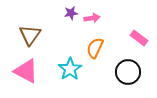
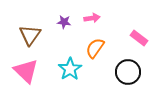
purple star: moved 7 px left, 9 px down; rotated 16 degrees clockwise
orange semicircle: rotated 10 degrees clockwise
pink triangle: rotated 16 degrees clockwise
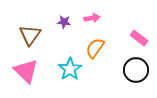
black circle: moved 8 px right, 2 px up
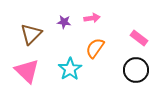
brown triangle: moved 1 px right, 1 px up; rotated 10 degrees clockwise
pink triangle: moved 1 px right
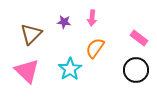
pink arrow: rotated 105 degrees clockwise
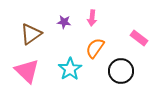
brown triangle: rotated 10 degrees clockwise
black circle: moved 15 px left, 1 px down
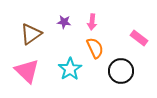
pink arrow: moved 4 px down
orange semicircle: rotated 120 degrees clockwise
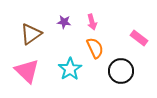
pink arrow: rotated 21 degrees counterclockwise
